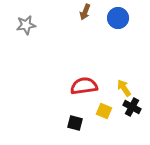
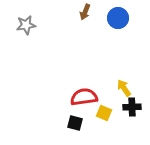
red semicircle: moved 11 px down
black cross: rotated 30 degrees counterclockwise
yellow square: moved 2 px down
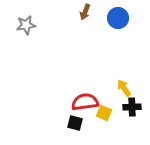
red semicircle: moved 1 px right, 5 px down
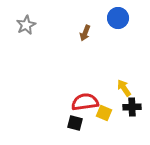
brown arrow: moved 21 px down
gray star: rotated 18 degrees counterclockwise
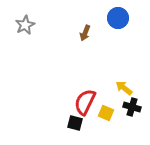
gray star: moved 1 px left
yellow arrow: rotated 18 degrees counterclockwise
red semicircle: rotated 56 degrees counterclockwise
black cross: rotated 18 degrees clockwise
yellow square: moved 2 px right
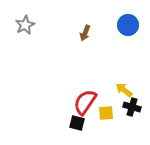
blue circle: moved 10 px right, 7 px down
yellow arrow: moved 2 px down
red semicircle: rotated 8 degrees clockwise
yellow square: rotated 28 degrees counterclockwise
black square: moved 2 px right
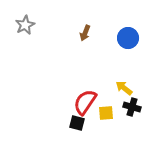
blue circle: moved 13 px down
yellow arrow: moved 2 px up
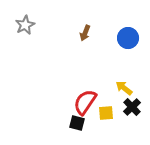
black cross: rotated 30 degrees clockwise
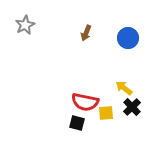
brown arrow: moved 1 px right
red semicircle: rotated 112 degrees counterclockwise
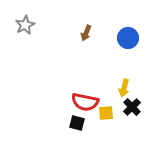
yellow arrow: rotated 114 degrees counterclockwise
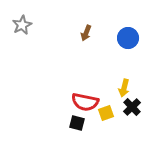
gray star: moved 3 px left
yellow square: rotated 14 degrees counterclockwise
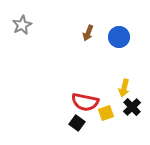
brown arrow: moved 2 px right
blue circle: moved 9 px left, 1 px up
black square: rotated 21 degrees clockwise
